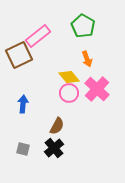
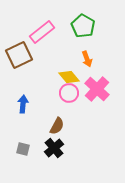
pink rectangle: moved 4 px right, 4 px up
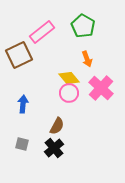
yellow diamond: moved 1 px down
pink cross: moved 4 px right, 1 px up
gray square: moved 1 px left, 5 px up
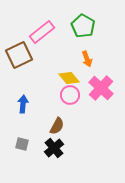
pink circle: moved 1 px right, 2 px down
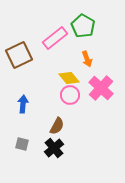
pink rectangle: moved 13 px right, 6 px down
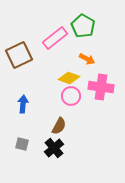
orange arrow: rotated 42 degrees counterclockwise
yellow diamond: rotated 30 degrees counterclockwise
pink cross: moved 1 px up; rotated 35 degrees counterclockwise
pink circle: moved 1 px right, 1 px down
brown semicircle: moved 2 px right
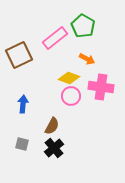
brown semicircle: moved 7 px left
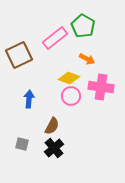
blue arrow: moved 6 px right, 5 px up
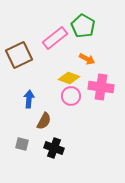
brown semicircle: moved 8 px left, 5 px up
black cross: rotated 30 degrees counterclockwise
